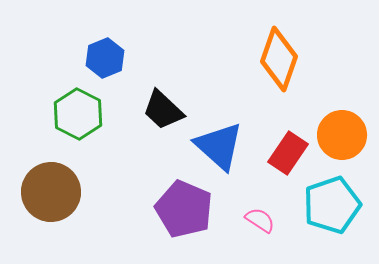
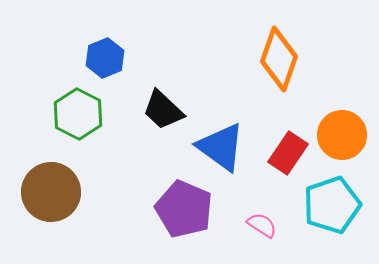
blue triangle: moved 2 px right, 1 px down; rotated 6 degrees counterclockwise
pink semicircle: moved 2 px right, 5 px down
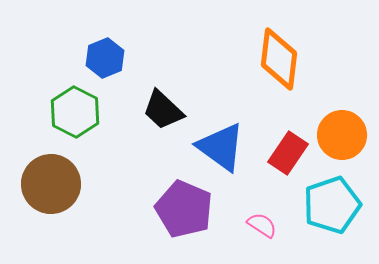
orange diamond: rotated 12 degrees counterclockwise
green hexagon: moved 3 px left, 2 px up
brown circle: moved 8 px up
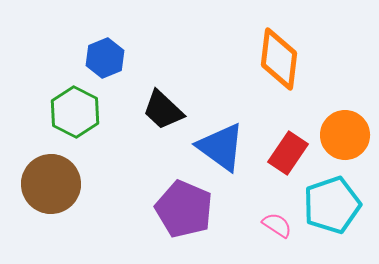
orange circle: moved 3 px right
pink semicircle: moved 15 px right
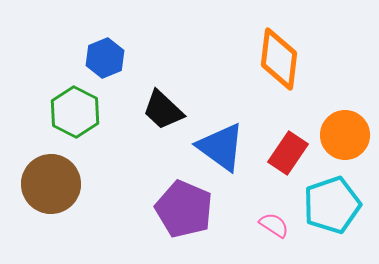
pink semicircle: moved 3 px left
